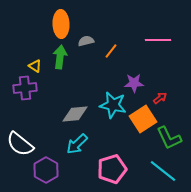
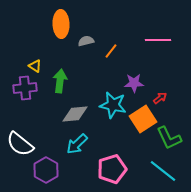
green arrow: moved 24 px down
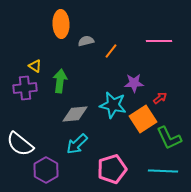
pink line: moved 1 px right, 1 px down
cyan line: rotated 36 degrees counterclockwise
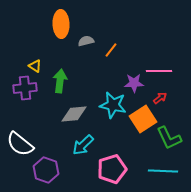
pink line: moved 30 px down
orange line: moved 1 px up
gray diamond: moved 1 px left
cyan arrow: moved 6 px right, 1 px down
purple hexagon: rotated 10 degrees counterclockwise
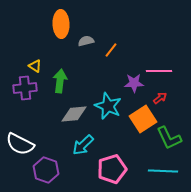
cyan star: moved 5 px left, 1 px down; rotated 12 degrees clockwise
white semicircle: rotated 12 degrees counterclockwise
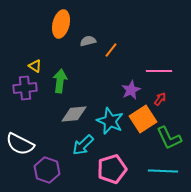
orange ellipse: rotated 16 degrees clockwise
gray semicircle: moved 2 px right
purple star: moved 3 px left, 7 px down; rotated 24 degrees counterclockwise
red arrow: moved 1 px down; rotated 16 degrees counterclockwise
cyan star: moved 2 px right, 15 px down
purple hexagon: moved 1 px right
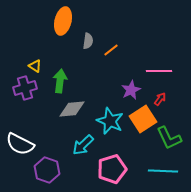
orange ellipse: moved 2 px right, 3 px up
gray semicircle: rotated 112 degrees clockwise
orange line: rotated 14 degrees clockwise
purple cross: rotated 10 degrees counterclockwise
gray diamond: moved 2 px left, 5 px up
